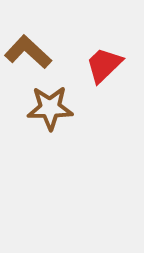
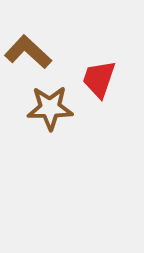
red trapezoid: moved 5 px left, 14 px down; rotated 27 degrees counterclockwise
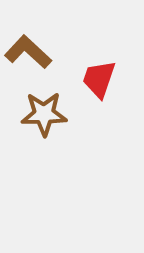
brown star: moved 6 px left, 6 px down
